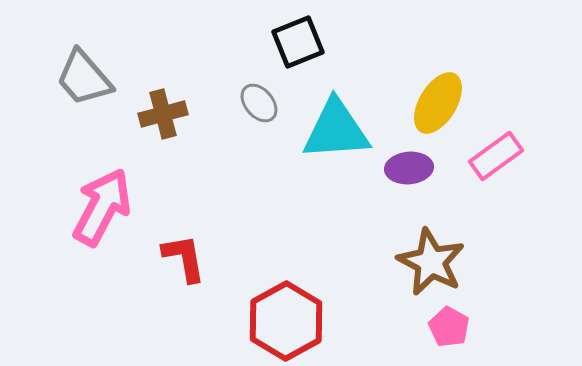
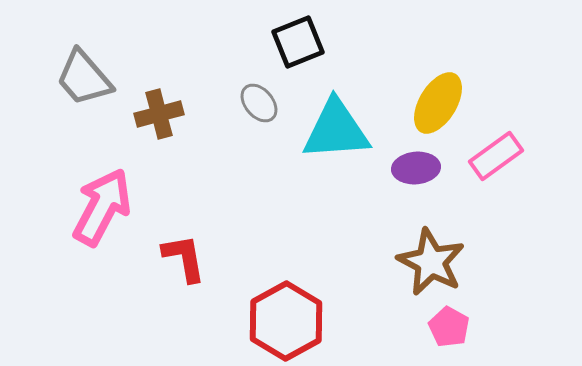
brown cross: moved 4 px left
purple ellipse: moved 7 px right
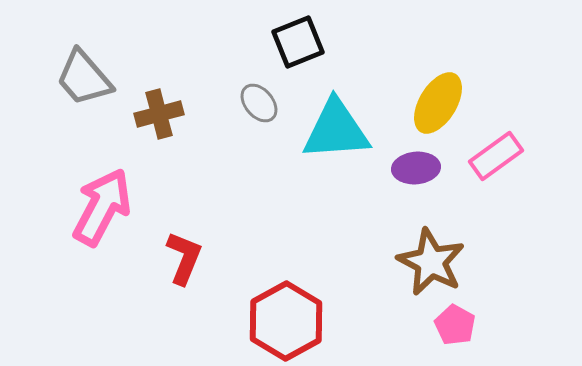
red L-shape: rotated 32 degrees clockwise
pink pentagon: moved 6 px right, 2 px up
